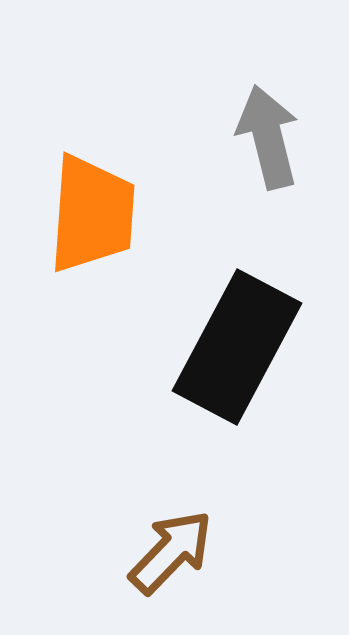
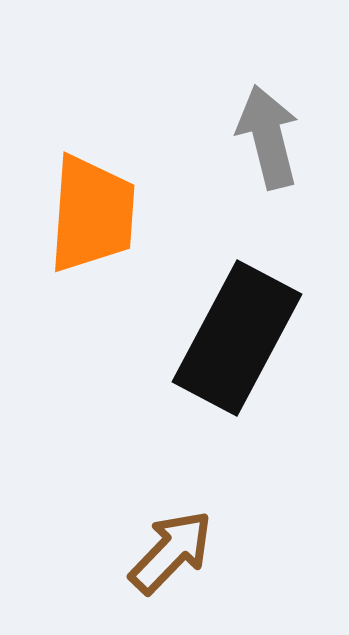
black rectangle: moved 9 px up
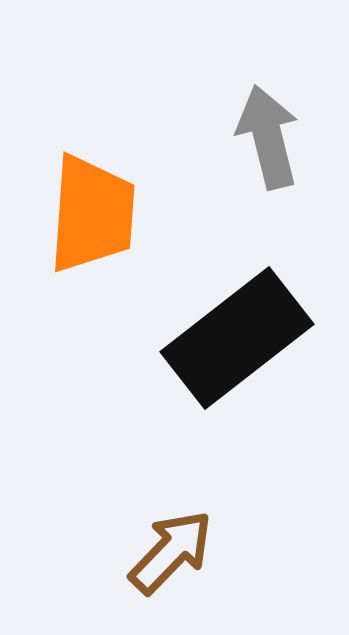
black rectangle: rotated 24 degrees clockwise
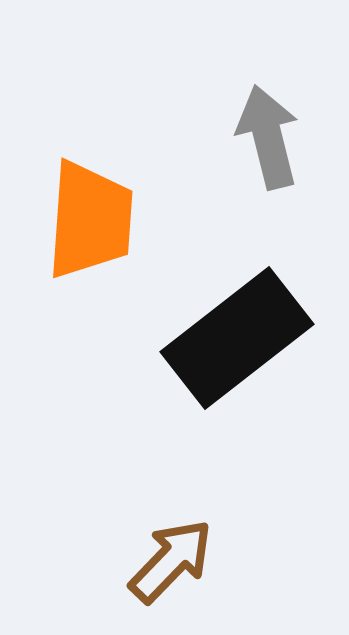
orange trapezoid: moved 2 px left, 6 px down
brown arrow: moved 9 px down
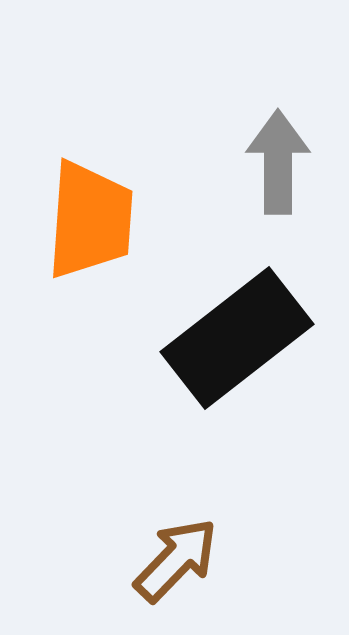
gray arrow: moved 10 px right, 25 px down; rotated 14 degrees clockwise
brown arrow: moved 5 px right, 1 px up
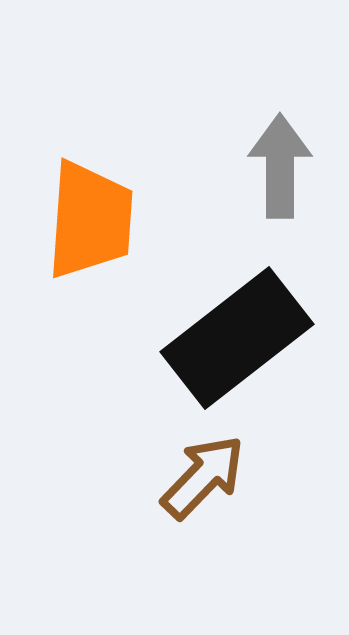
gray arrow: moved 2 px right, 4 px down
brown arrow: moved 27 px right, 83 px up
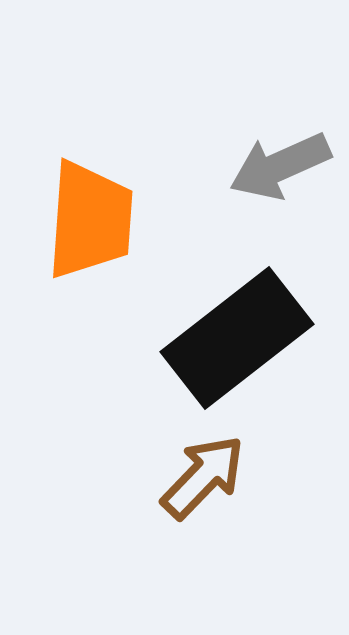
gray arrow: rotated 114 degrees counterclockwise
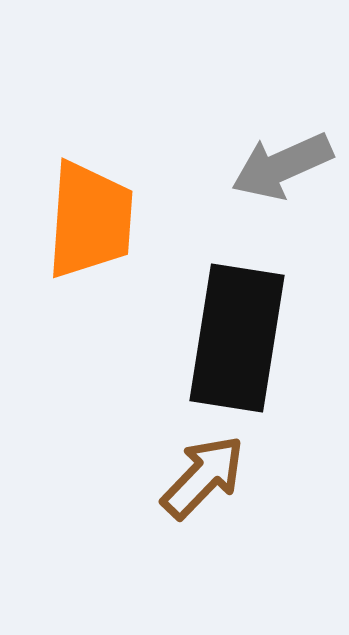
gray arrow: moved 2 px right
black rectangle: rotated 43 degrees counterclockwise
